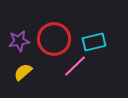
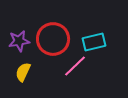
red circle: moved 1 px left
yellow semicircle: rotated 24 degrees counterclockwise
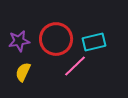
red circle: moved 3 px right
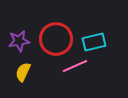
pink line: rotated 20 degrees clockwise
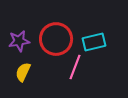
pink line: moved 1 px down; rotated 45 degrees counterclockwise
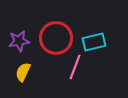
red circle: moved 1 px up
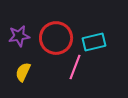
purple star: moved 5 px up
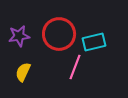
red circle: moved 3 px right, 4 px up
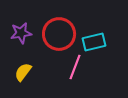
purple star: moved 2 px right, 3 px up
yellow semicircle: rotated 12 degrees clockwise
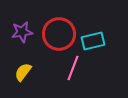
purple star: moved 1 px right, 1 px up
cyan rectangle: moved 1 px left, 1 px up
pink line: moved 2 px left, 1 px down
